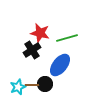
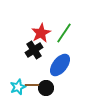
red star: moved 1 px right; rotated 30 degrees clockwise
green line: moved 3 px left, 5 px up; rotated 40 degrees counterclockwise
black cross: moved 2 px right
black circle: moved 1 px right, 4 px down
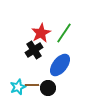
black circle: moved 2 px right
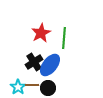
green line: moved 5 px down; rotated 30 degrees counterclockwise
black cross: moved 12 px down
blue ellipse: moved 10 px left
cyan star: rotated 14 degrees counterclockwise
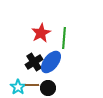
blue ellipse: moved 1 px right, 3 px up
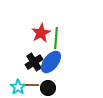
green line: moved 8 px left
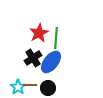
red star: moved 2 px left
black cross: moved 1 px left, 4 px up
brown line: moved 2 px left
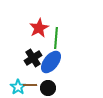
red star: moved 5 px up
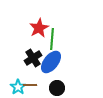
green line: moved 4 px left, 1 px down
black circle: moved 9 px right
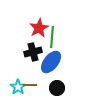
green line: moved 2 px up
black cross: moved 6 px up; rotated 18 degrees clockwise
